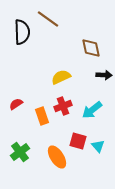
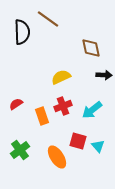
green cross: moved 2 px up
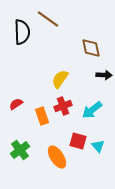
yellow semicircle: moved 1 px left, 2 px down; rotated 30 degrees counterclockwise
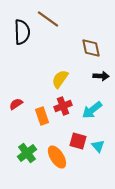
black arrow: moved 3 px left, 1 px down
green cross: moved 7 px right, 3 px down
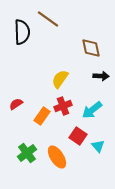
orange rectangle: rotated 54 degrees clockwise
red square: moved 5 px up; rotated 18 degrees clockwise
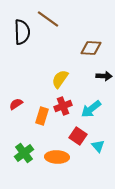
brown diamond: rotated 75 degrees counterclockwise
black arrow: moved 3 px right
cyan arrow: moved 1 px left, 1 px up
orange rectangle: rotated 18 degrees counterclockwise
green cross: moved 3 px left
orange ellipse: rotated 55 degrees counterclockwise
